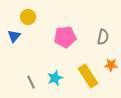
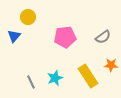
gray semicircle: rotated 42 degrees clockwise
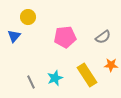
yellow rectangle: moved 1 px left, 1 px up
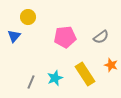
gray semicircle: moved 2 px left
orange star: rotated 16 degrees clockwise
yellow rectangle: moved 2 px left, 1 px up
gray line: rotated 48 degrees clockwise
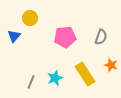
yellow circle: moved 2 px right, 1 px down
gray semicircle: rotated 35 degrees counterclockwise
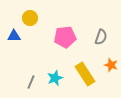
blue triangle: rotated 48 degrees clockwise
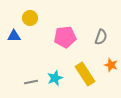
gray line: rotated 56 degrees clockwise
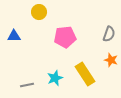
yellow circle: moved 9 px right, 6 px up
gray semicircle: moved 8 px right, 3 px up
orange star: moved 5 px up
gray line: moved 4 px left, 3 px down
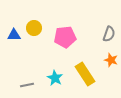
yellow circle: moved 5 px left, 16 px down
blue triangle: moved 1 px up
cyan star: rotated 21 degrees counterclockwise
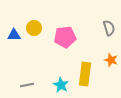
gray semicircle: moved 6 px up; rotated 35 degrees counterclockwise
yellow rectangle: rotated 40 degrees clockwise
cyan star: moved 6 px right, 7 px down
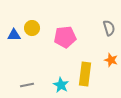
yellow circle: moved 2 px left
